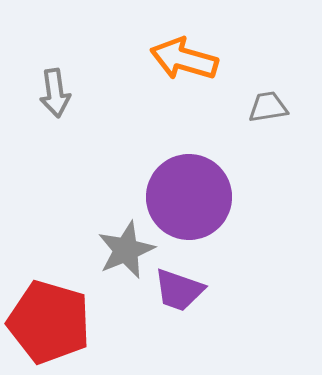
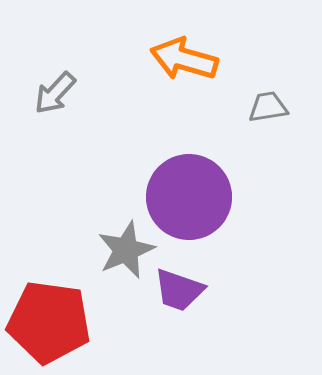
gray arrow: rotated 51 degrees clockwise
red pentagon: rotated 8 degrees counterclockwise
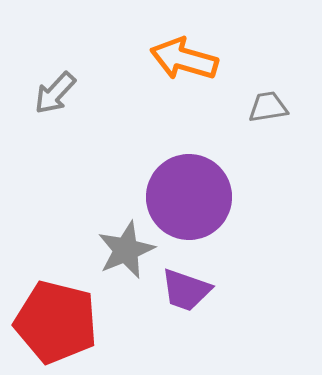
purple trapezoid: moved 7 px right
red pentagon: moved 7 px right; rotated 6 degrees clockwise
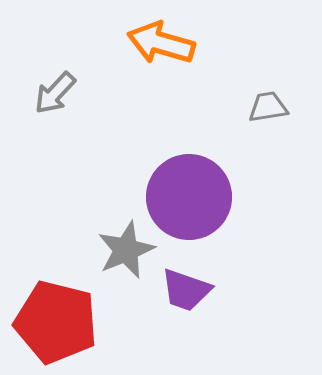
orange arrow: moved 23 px left, 16 px up
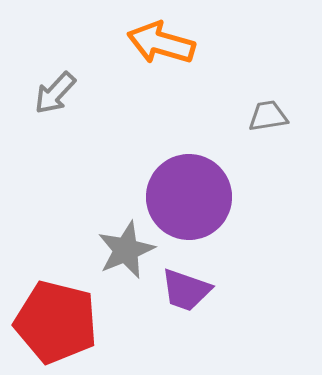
gray trapezoid: moved 9 px down
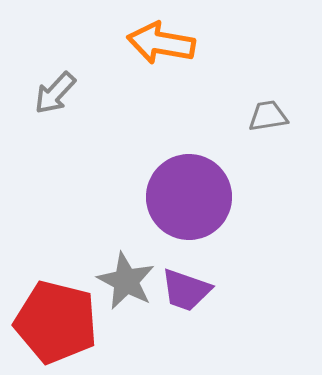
orange arrow: rotated 6 degrees counterclockwise
gray star: moved 31 px down; rotated 22 degrees counterclockwise
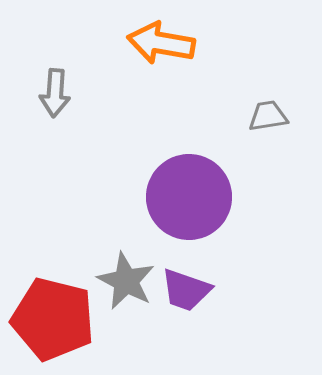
gray arrow: rotated 39 degrees counterclockwise
red pentagon: moved 3 px left, 3 px up
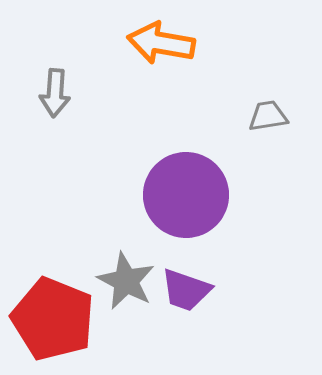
purple circle: moved 3 px left, 2 px up
red pentagon: rotated 8 degrees clockwise
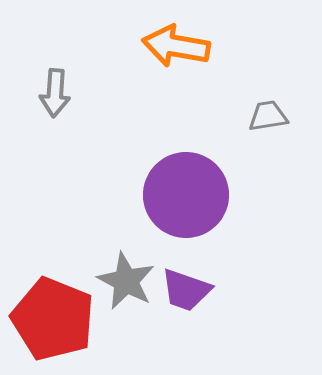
orange arrow: moved 15 px right, 3 px down
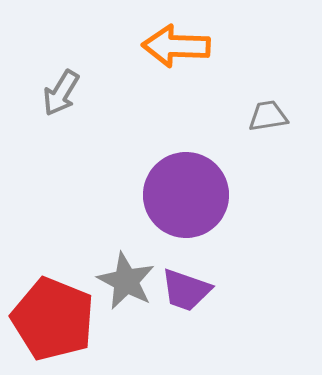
orange arrow: rotated 8 degrees counterclockwise
gray arrow: moved 6 px right; rotated 27 degrees clockwise
